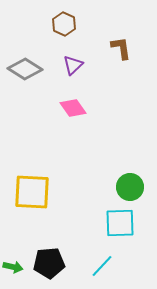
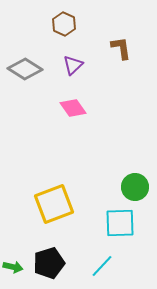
green circle: moved 5 px right
yellow square: moved 22 px right, 12 px down; rotated 24 degrees counterclockwise
black pentagon: rotated 12 degrees counterclockwise
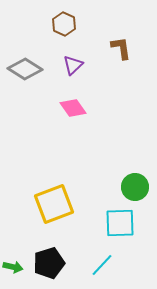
cyan line: moved 1 px up
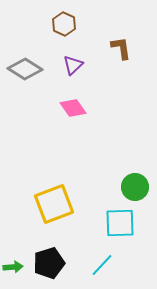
green arrow: rotated 18 degrees counterclockwise
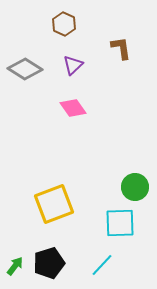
green arrow: moved 2 px right, 1 px up; rotated 48 degrees counterclockwise
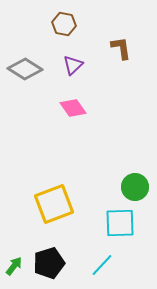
brown hexagon: rotated 15 degrees counterclockwise
green arrow: moved 1 px left
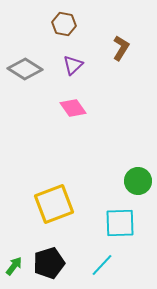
brown L-shape: rotated 40 degrees clockwise
green circle: moved 3 px right, 6 px up
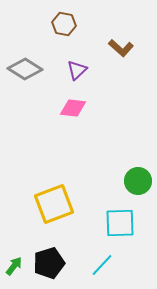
brown L-shape: rotated 100 degrees clockwise
purple triangle: moved 4 px right, 5 px down
pink diamond: rotated 48 degrees counterclockwise
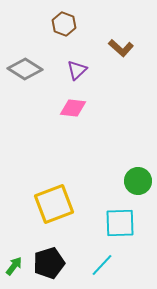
brown hexagon: rotated 10 degrees clockwise
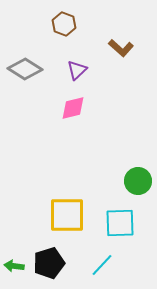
pink diamond: rotated 20 degrees counterclockwise
yellow square: moved 13 px right, 11 px down; rotated 21 degrees clockwise
green arrow: rotated 120 degrees counterclockwise
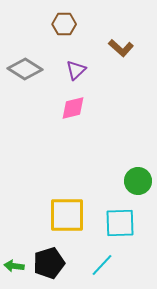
brown hexagon: rotated 20 degrees counterclockwise
purple triangle: moved 1 px left
